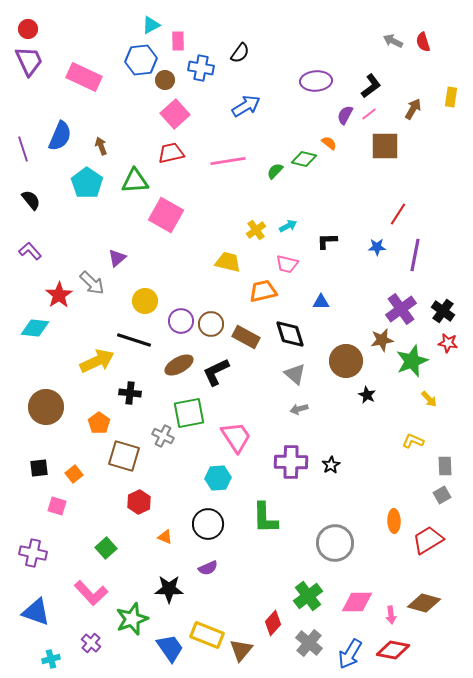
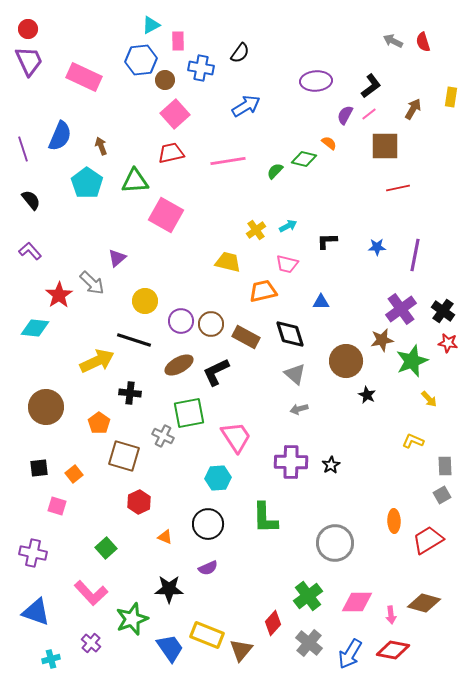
red line at (398, 214): moved 26 px up; rotated 45 degrees clockwise
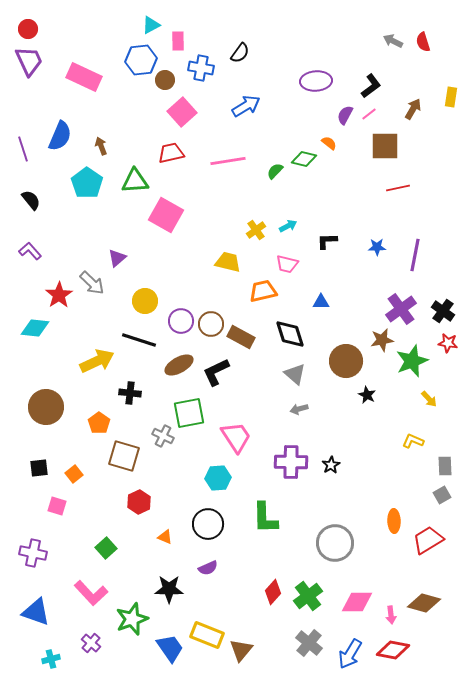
pink square at (175, 114): moved 7 px right, 2 px up
brown rectangle at (246, 337): moved 5 px left
black line at (134, 340): moved 5 px right
red diamond at (273, 623): moved 31 px up
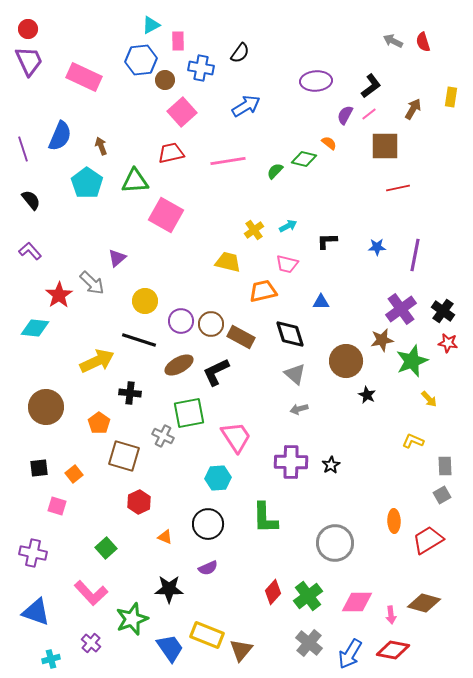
yellow cross at (256, 230): moved 2 px left
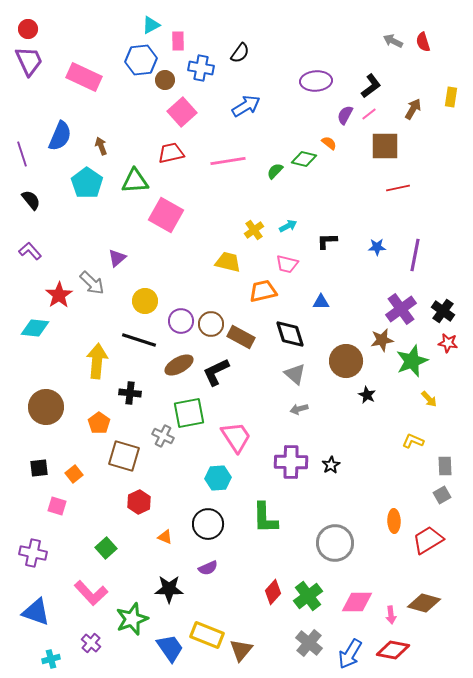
purple line at (23, 149): moved 1 px left, 5 px down
yellow arrow at (97, 361): rotated 60 degrees counterclockwise
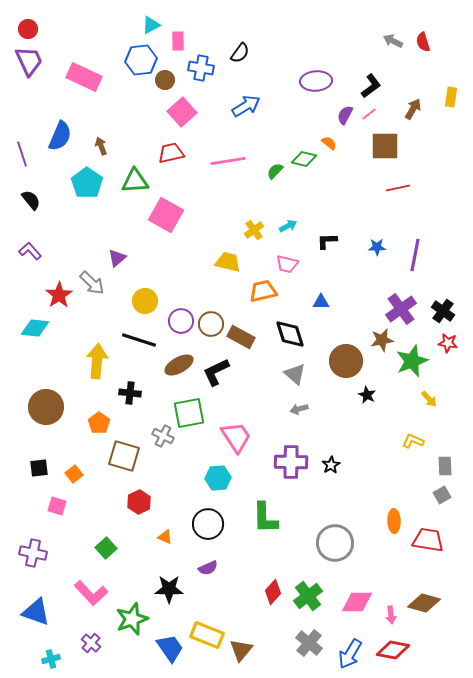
red trapezoid at (428, 540): rotated 40 degrees clockwise
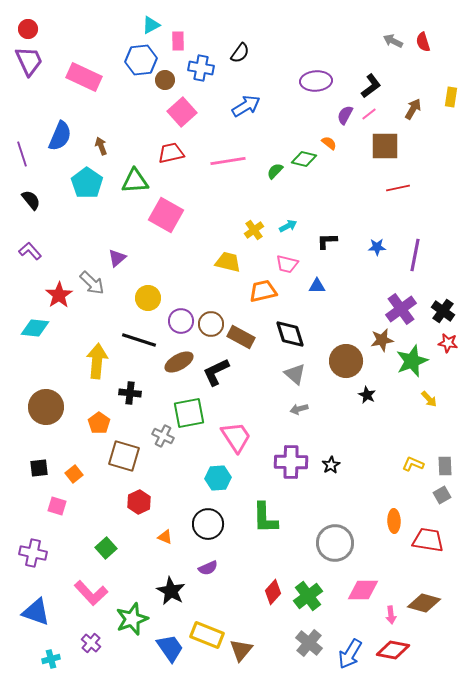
yellow circle at (145, 301): moved 3 px right, 3 px up
blue triangle at (321, 302): moved 4 px left, 16 px up
brown ellipse at (179, 365): moved 3 px up
yellow L-shape at (413, 441): moved 23 px down
black star at (169, 589): moved 2 px right, 2 px down; rotated 28 degrees clockwise
pink diamond at (357, 602): moved 6 px right, 12 px up
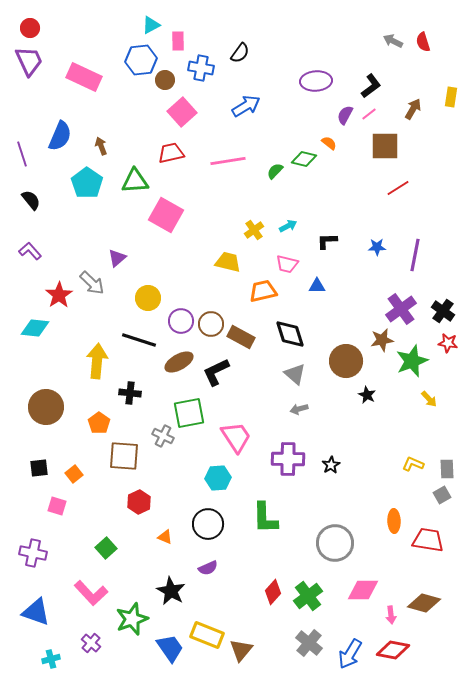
red circle at (28, 29): moved 2 px right, 1 px up
red line at (398, 188): rotated 20 degrees counterclockwise
brown square at (124, 456): rotated 12 degrees counterclockwise
purple cross at (291, 462): moved 3 px left, 3 px up
gray rectangle at (445, 466): moved 2 px right, 3 px down
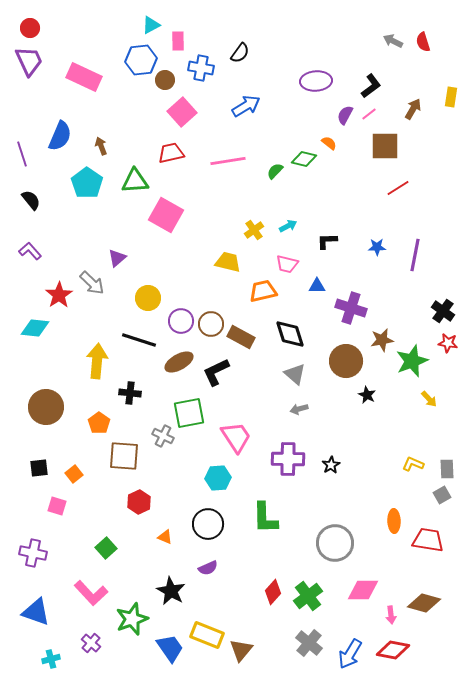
purple cross at (401, 309): moved 50 px left, 1 px up; rotated 36 degrees counterclockwise
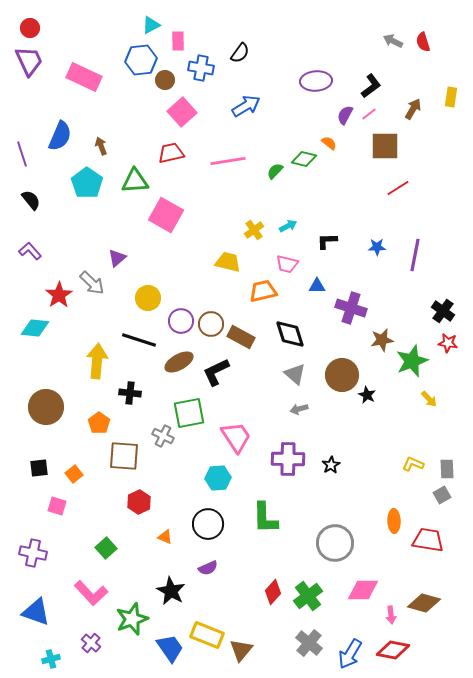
brown circle at (346, 361): moved 4 px left, 14 px down
